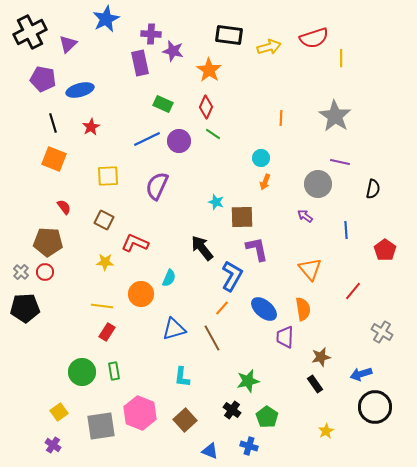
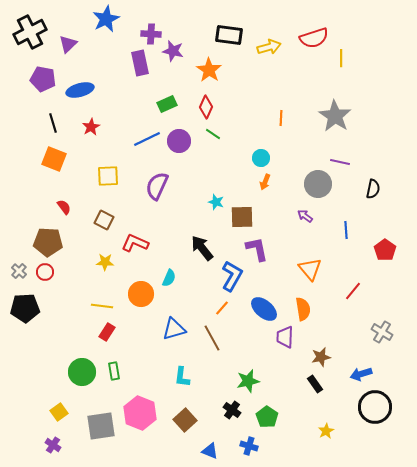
green rectangle at (163, 104): moved 4 px right; rotated 48 degrees counterclockwise
gray cross at (21, 272): moved 2 px left, 1 px up
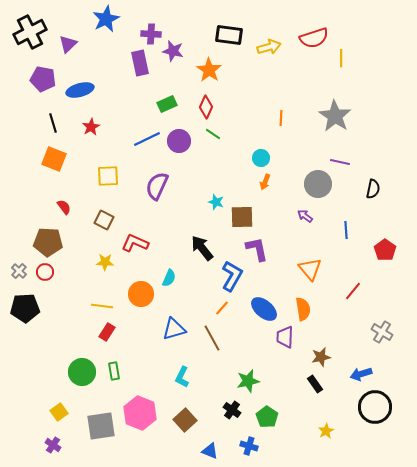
cyan L-shape at (182, 377): rotated 20 degrees clockwise
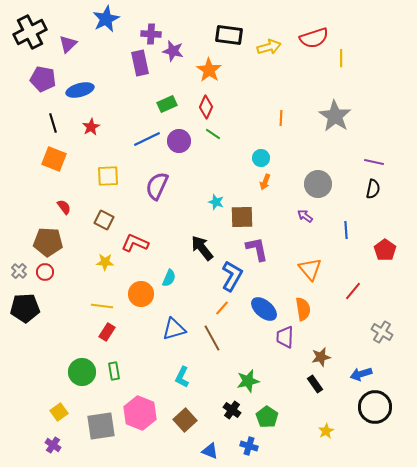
purple line at (340, 162): moved 34 px right
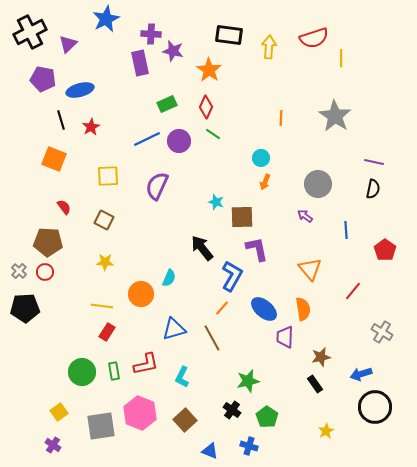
yellow arrow at (269, 47): rotated 70 degrees counterclockwise
black line at (53, 123): moved 8 px right, 3 px up
red L-shape at (135, 243): moved 11 px right, 121 px down; rotated 144 degrees clockwise
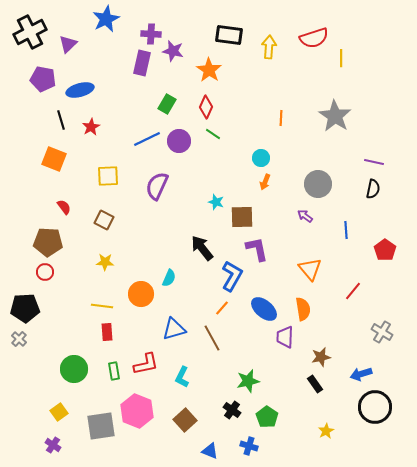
purple rectangle at (140, 63): moved 2 px right; rotated 25 degrees clockwise
green rectangle at (167, 104): rotated 36 degrees counterclockwise
gray cross at (19, 271): moved 68 px down
red rectangle at (107, 332): rotated 36 degrees counterclockwise
green circle at (82, 372): moved 8 px left, 3 px up
pink hexagon at (140, 413): moved 3 px left, 2 px up
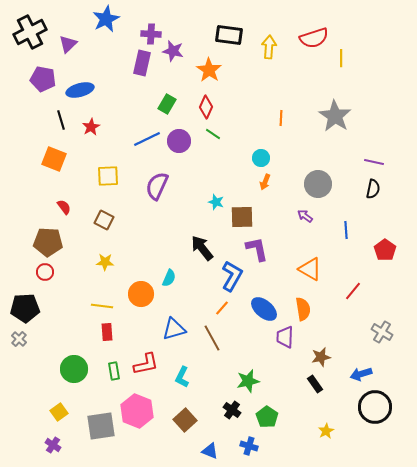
orange triangle at (310, 269): rotated 20 degrees counterclockwise
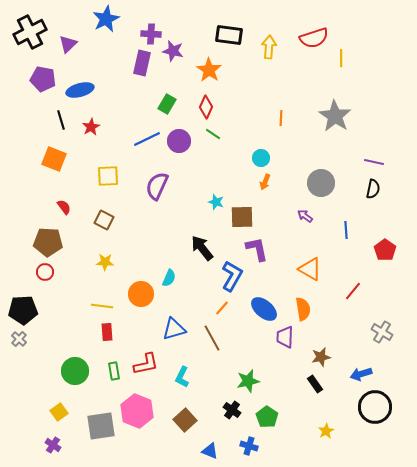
gray circle at (318, 184): moved 3 px right, 1 px up
black pentagon at (25, 308): moved 2 px left, 2 px down
green circle at (74, 369): moved 1 px right, 2 px down
